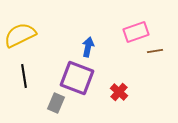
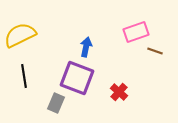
blue arrow: moved 2 px left
brown line: rotated 28 degrees clockwise
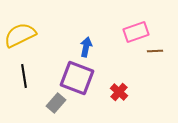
brown line: rotated 21 degrees counterclockwise
gray rectangle: rotated 18 degrees clockwise
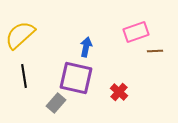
yellow semicircle: rotated 16 degrees counterclockwise
purple square: moved 1 px left; rotated 8 degrees counterclockwise
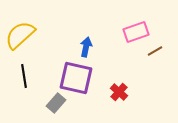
brown line: rotated 28 degrees counterclockwise
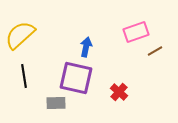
gray rectangle: rotated 48 degrees clockwise
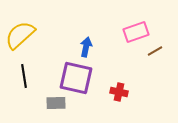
red cross: rotated 30 degrees counterclockwise
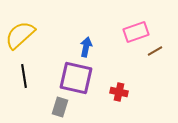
gray rectangle: moved 4 px right, 4 px down; rotated 72 degrees counterclockwise
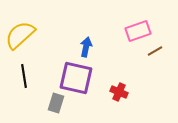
pink rectangle: moved 2 px right, 1 px up
red cross: rotated 12 degrees clockwise
gray rectangle: moved 4 px left, 4 px up
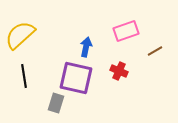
pink rectangle: moved 12 px left
red cross: moved 21 px up
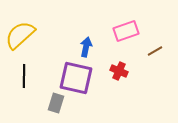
black line: rotated 10 degrees clockwise
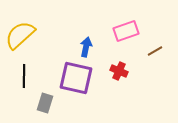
gray rectangle: moved 11 px left
